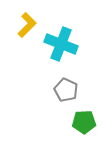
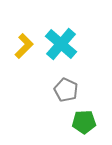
yellow L-shape: moved 3 px left, 21 px down
cyan cross: rotated 20 degrees clockwise
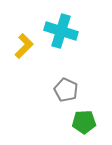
cyan cross: moved 13 px up; rotated 24 degrees counterclockwise
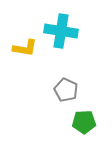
cyan cross: rotated 8 degrees counterclockwise
yellow L-shape: moved 1 px right, 2 px down; rotated 55 degrees clockwise
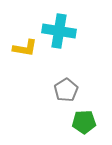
cyan cross: moved 2 px left
gray pentagon: rotated 15 degrees clockwise
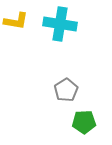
cyan cross: moved 1 px right, 7 px up
yellow L-shape: moved 9 px left, 27 px up
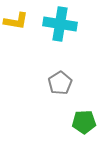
gray pentagon: moved 6 px left, 7 px up
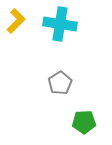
yellow L-shape: rotated 55 degrees counterclockwise
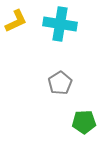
yellow L-shape: rotated 20 degrees clockwise
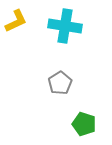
cyan cross: moved 5 px right, 2 px down
green pentagon: moved 2 px down; rotated 20 degrees clockwise
